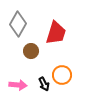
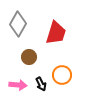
brown circle: moved 2 px left, 6 px down
black arrow: moved 3 px left
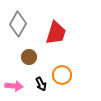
pink arrow: moved 4 px left, 1 px down
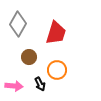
orange circle: moved 5 px left, 5 px up
black arrow: moved 1 px left
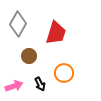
brown circle: moved 1 px up
orange circle: moved 7 px right, 3 px down
pink arrow: rotated 24 degrees counterclockwise
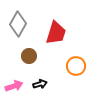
orange circle: moved 12 px right, 7 px up
black arrow: rotated 80 degrees counterclockwise
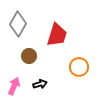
red trapezoid: moved 1 px right, 2 px down
orange circle: moved 3 px right, 1 px down
pink arrow: rotated 48 degrees counterclockwise
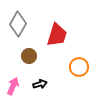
pink arrow: moved 1 px left
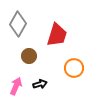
orange circle: moved 5 px left, 1 px down
pink arrow: moved 3 px right
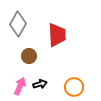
red trapezoid: rotated 20 degrees counterclockwise
orange circle: moved 19 px down
pink arrow: moved 4 px right
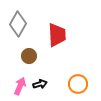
orange circle: moved 4 px right, 3 px up
